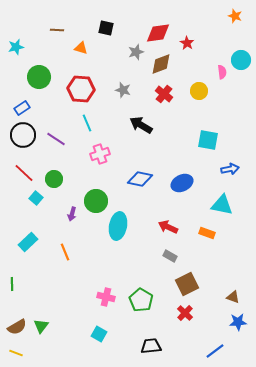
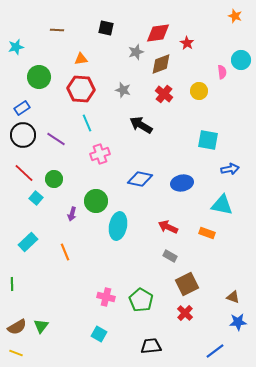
orange triangle at (81, 48): moved 11 px down; rotated 24 degrees counterclockwise
blue ellipse at (182, 183): rotated 15 degrees clockwise
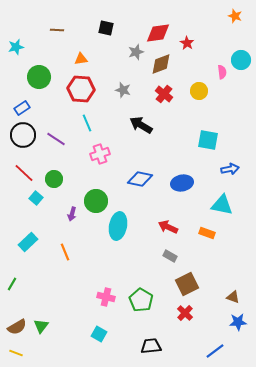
green line at (12, 284): rotated 32 degrees clockwise
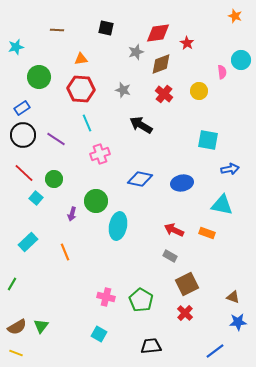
red arrow at (168, 227): moved 6 px right, 3 px down
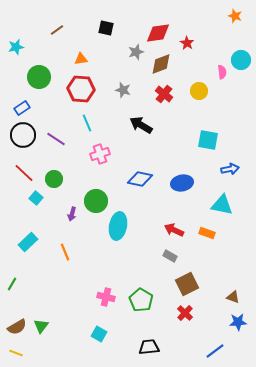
brown line at (57, 30): rotated 40 degrees counterclockwise
black trapezoid at (151, 346): moved 2 px left, 1 px down
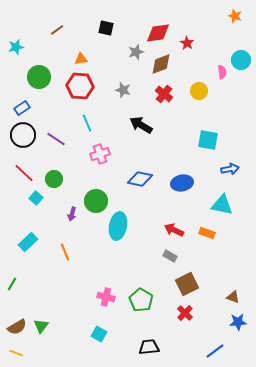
red hexagon at (81, 89): moved 1 px left, 3 px up
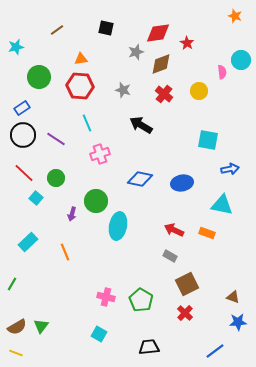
green circle at (54, 179): moved 2 px right, 1 px up
